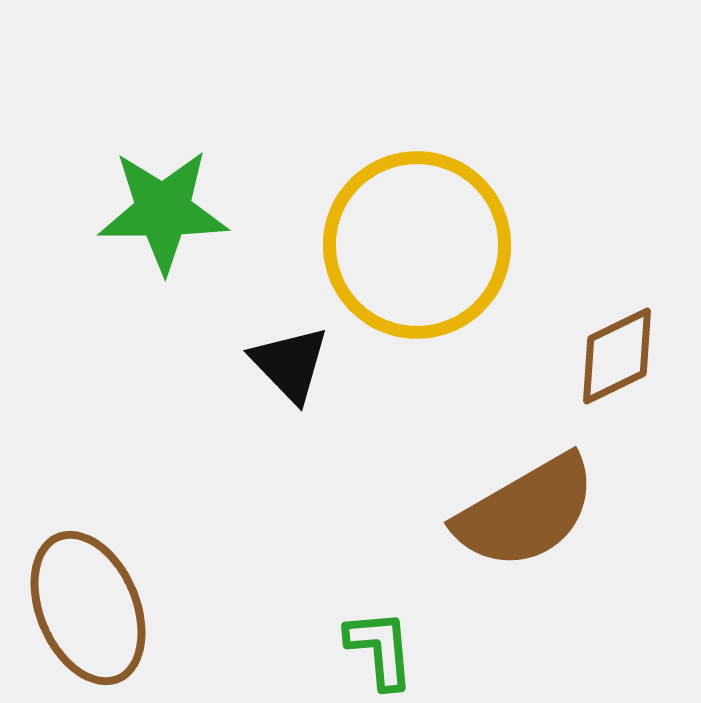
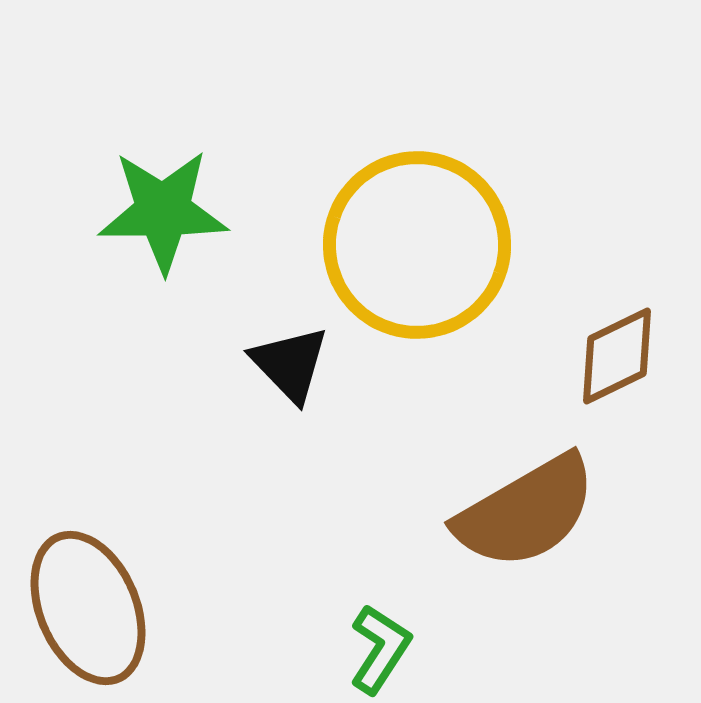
green L-shape: rotated 38 degrees clockwise
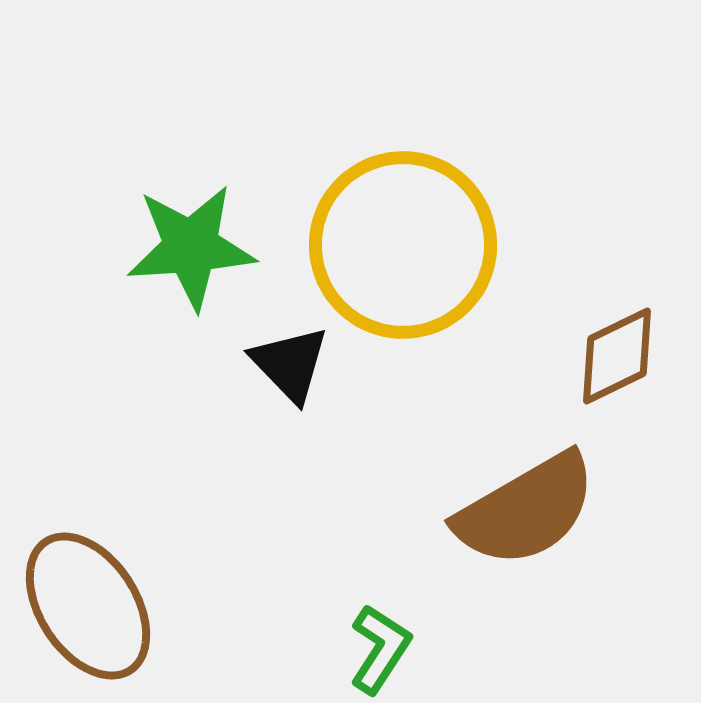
green star: moved 28 px right, 36 px down; rotated 4 degrees counterclockwise
yellow circle: moved 14 px left
brown semicircle: moved 2 px up
brown ellipse: moved 2 px up; rotated 10 degrees counterclockwise
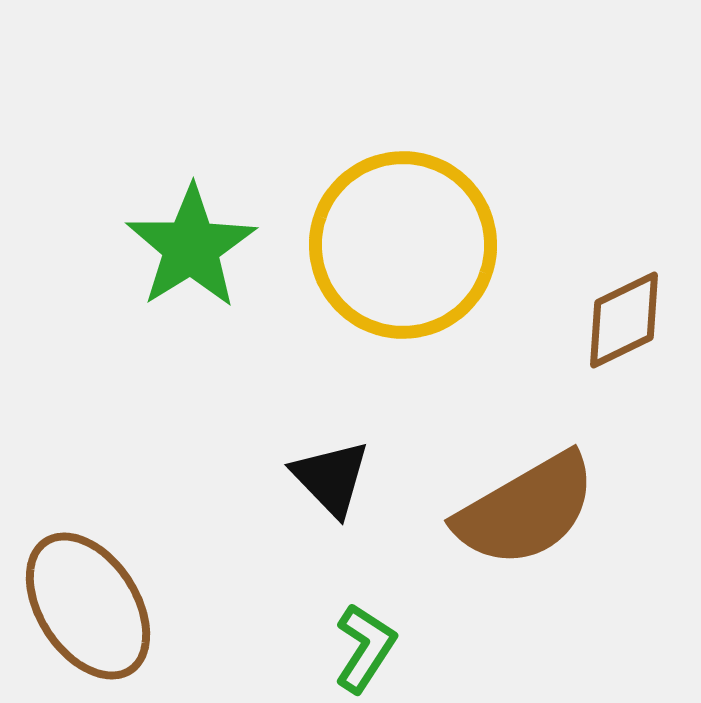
green star: rotated 28 degrees counterclockwise
brown diamond: moved 7 px right, 36 px up
black triangle: moved 41 px right, 114 px down
green L-shape: moved 15 px left, 1 px up
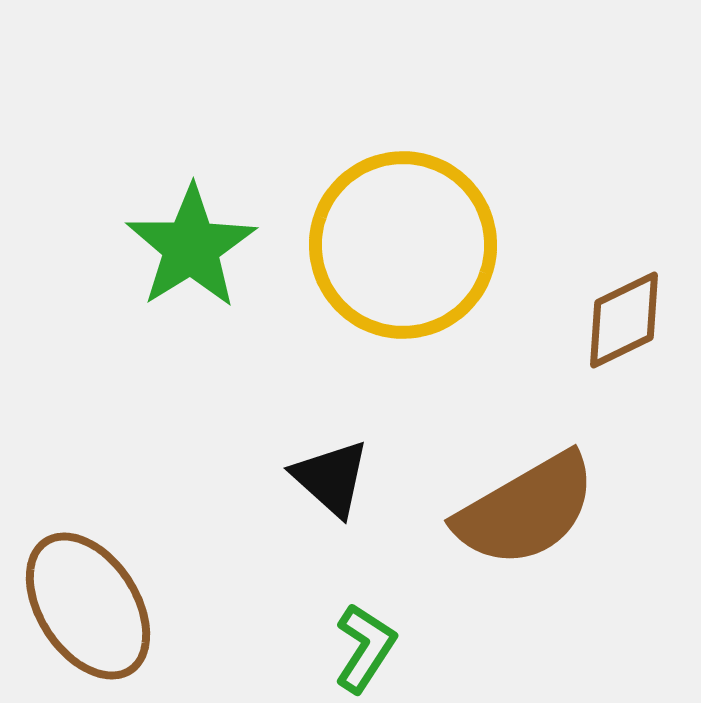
black triangle: rotated 4 degrees counterclockwise
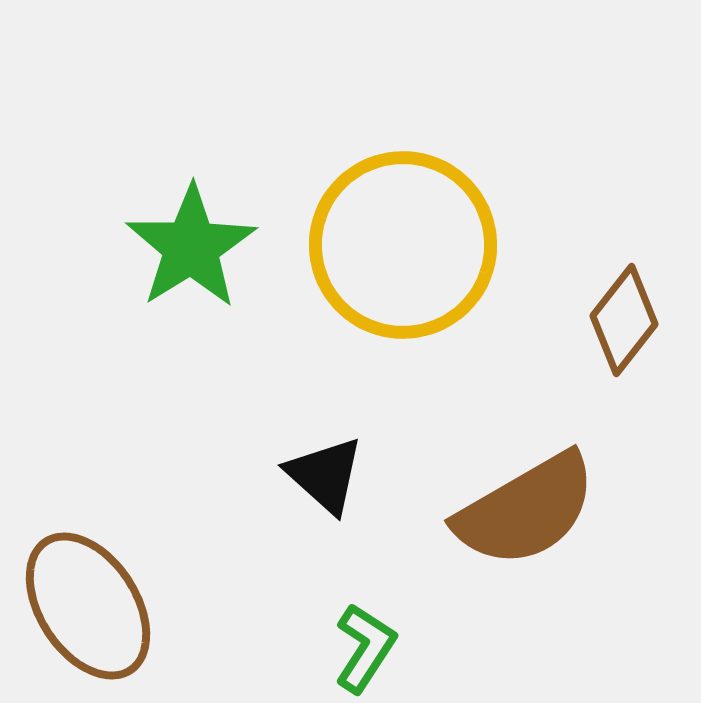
brown diamond: rotated 26 degrees counterclockwise
black triangle: moved 6 px left, 3 px up
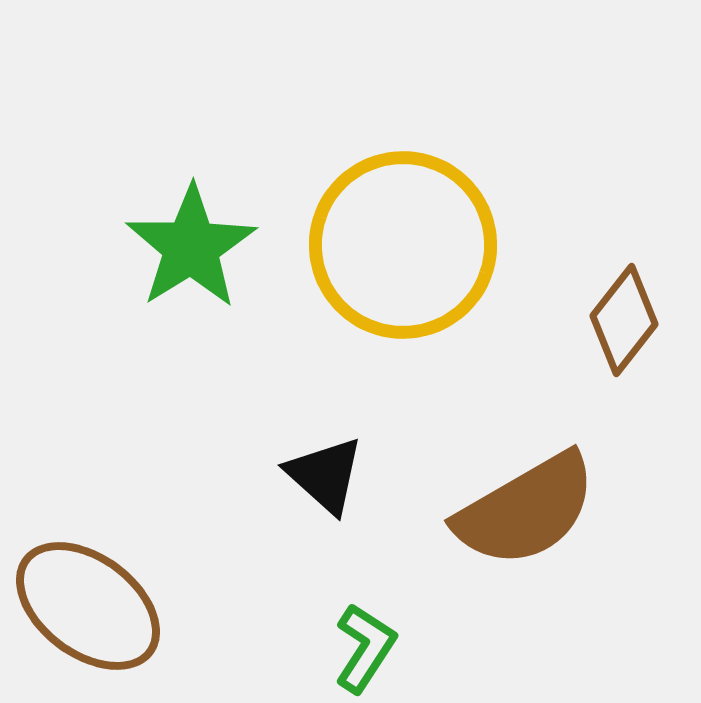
brown ellipse: rotated 20 degrees counterclockwise
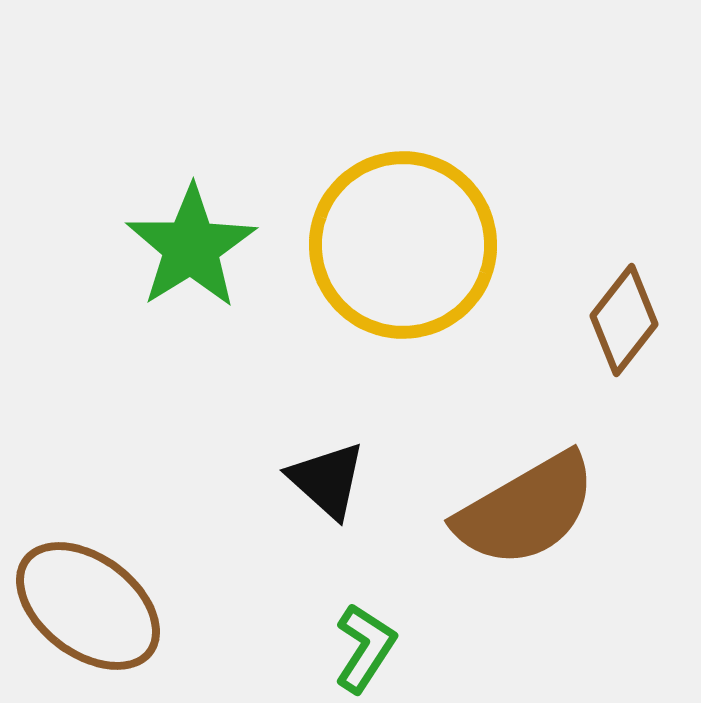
black triangle: moved 2 px right, 5 px down
